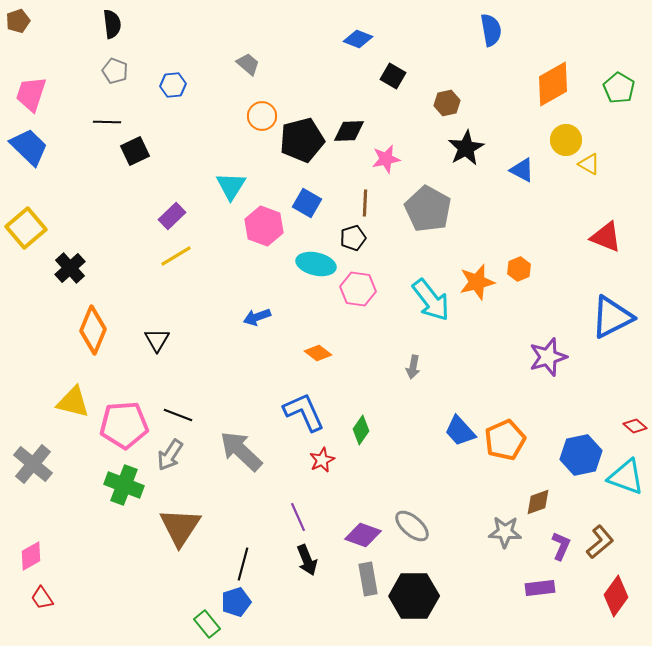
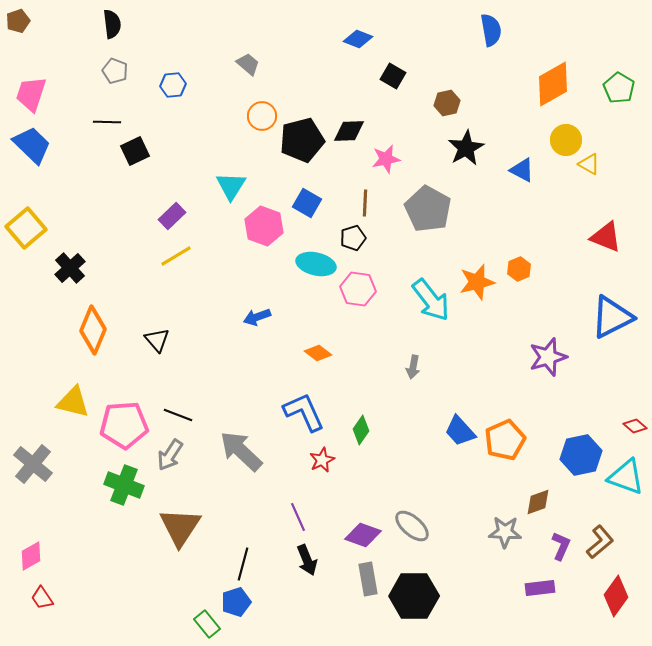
blue trapezoid at (29, 147): moved 3 px right, 2 px up
black triangle at (157, 340): rotated 12 degrees counterclockwise
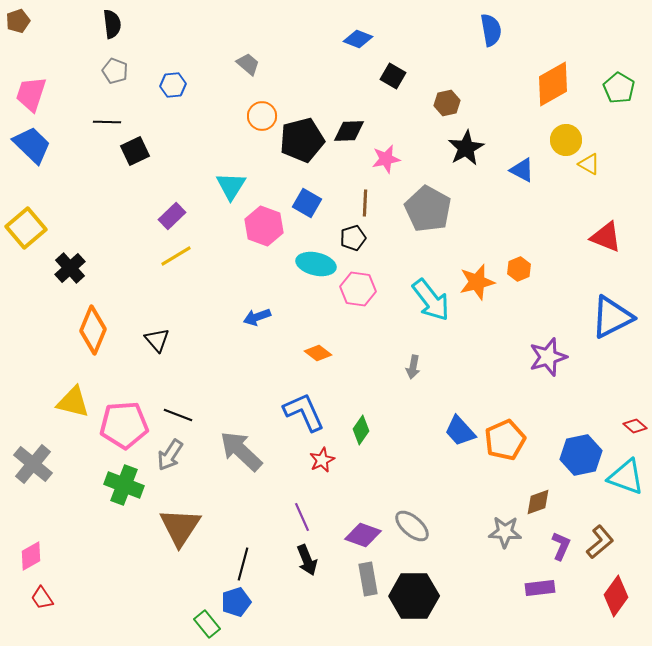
purple line at (298, 517): moved 4 px right
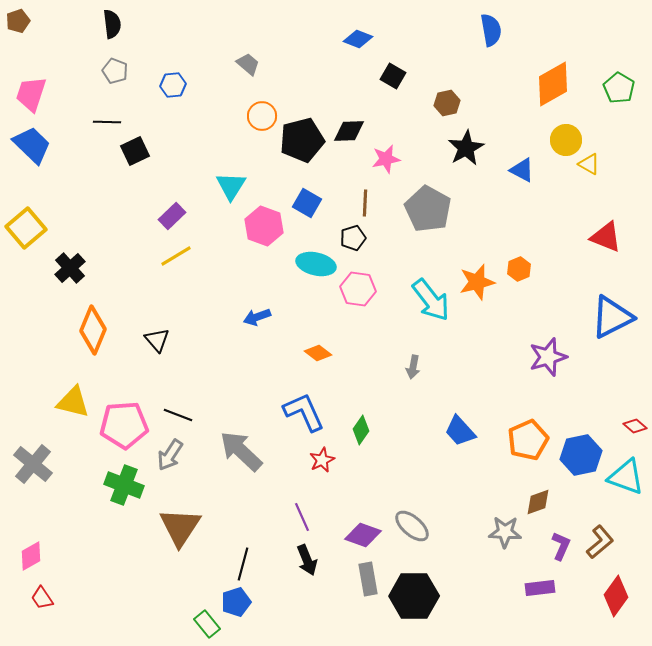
orange pentagon at (505, 440): moved 23 px right
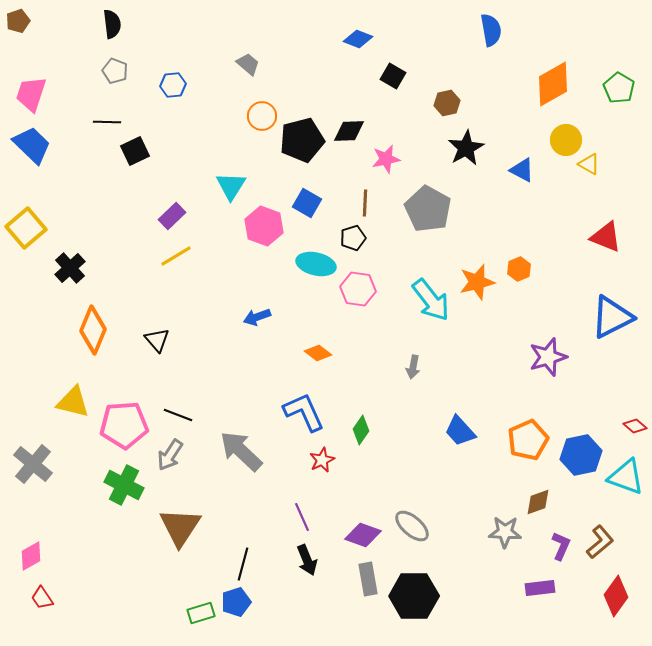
green cross at (124, 485): rotated 6 degrees clockwise
green rectangle at (207, 624): moved 6 px left, 11 px up; rotated 68 degrees counterclockwise
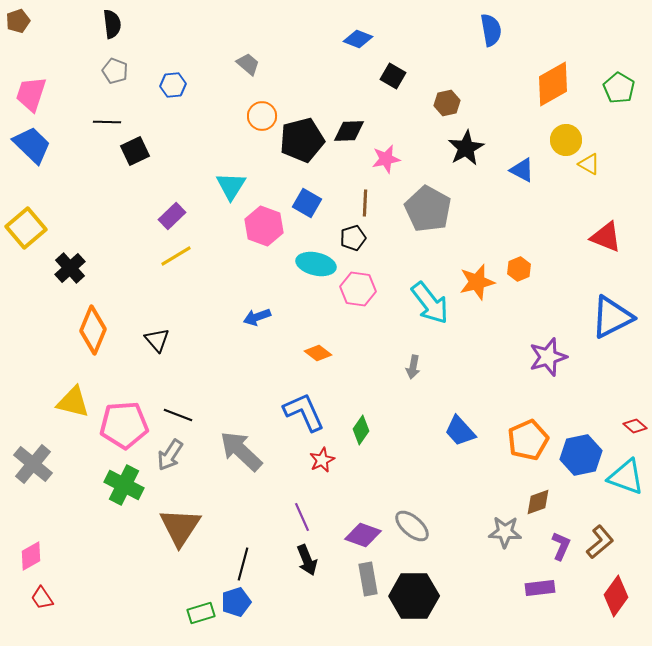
cyan arrow at (431, 300): moved 1 px left, 3 px down
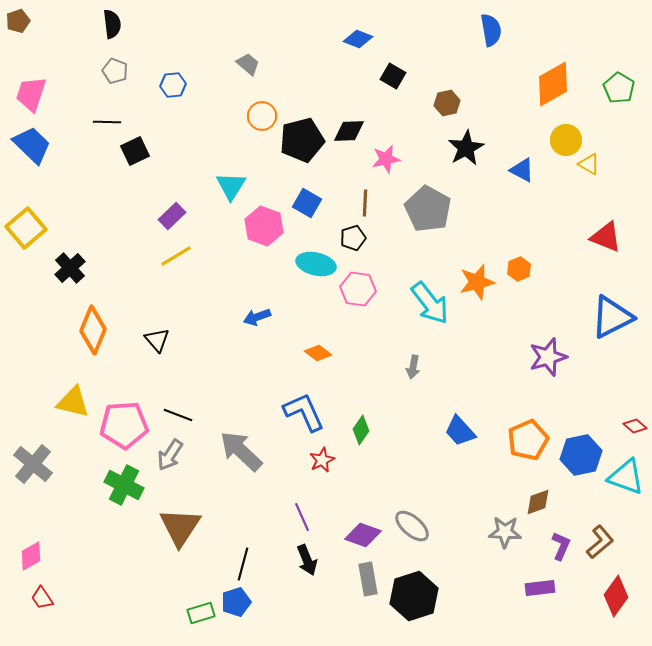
black hexagon at (414, 596): rotated 18 degrees counterclockwise
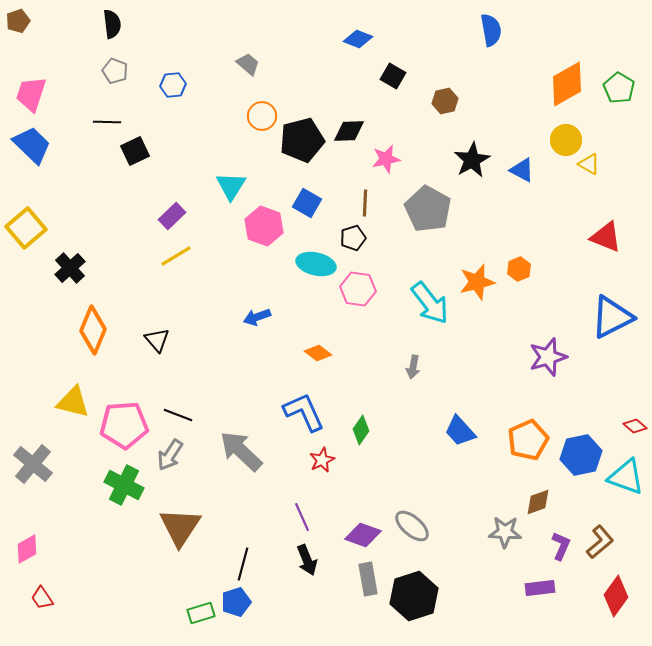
orange diamond at (553, 84): moved 14 px right
brown hexagon at (447, 103): moved 2 px left, 2 px up
black star at (466, 148): moved 6 px right, 12 px down
pink diamond at (31, 556): moved 4 px left, 7 px up
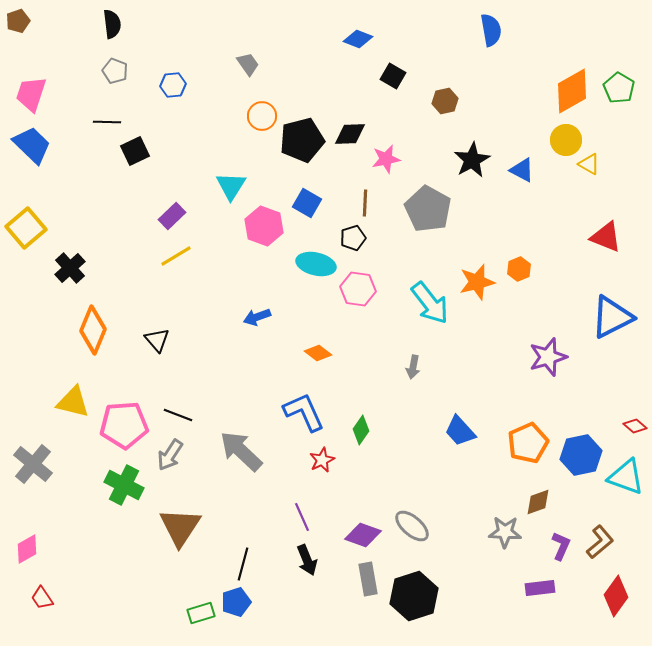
gray trapezoid at (248, 64): rotated 15 degrees clockwise
orange diamond at (567, 84): moved 5 px right, 7 px down
black diamond at (349, 131): moved 1 px right, 3 px down
orange pentagon at (528, 440): moved 3 px down
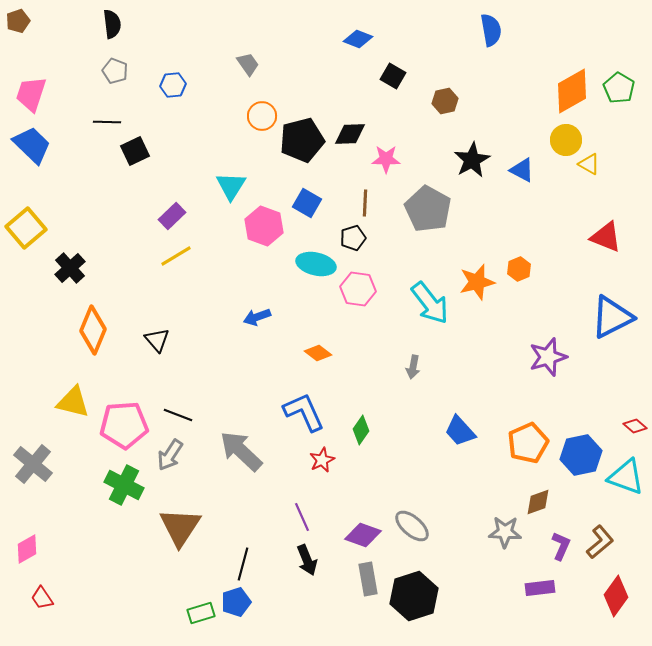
pink star at (386, 159): rotated 12 degrees clockwise
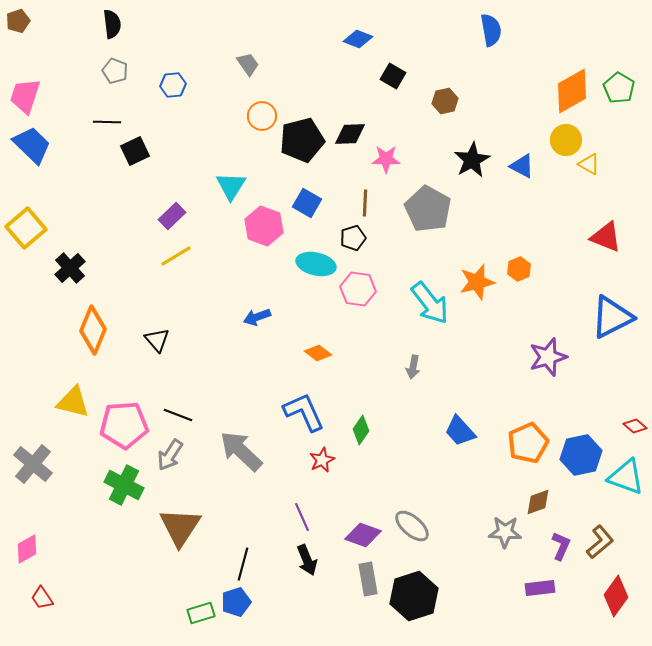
pink trapezoid at (31, 94): moved 6 px left, 2 px down
blue triangle at (522, 170): moved 4 px up
